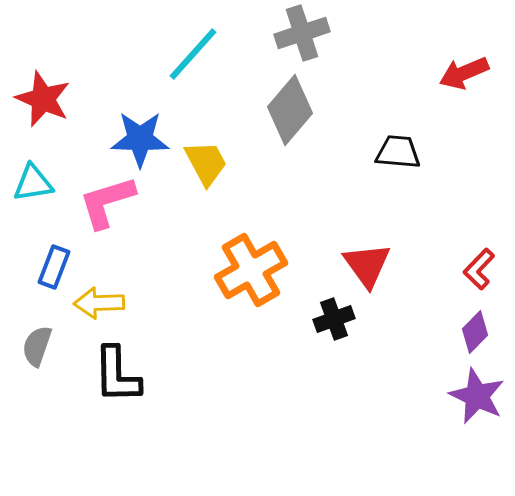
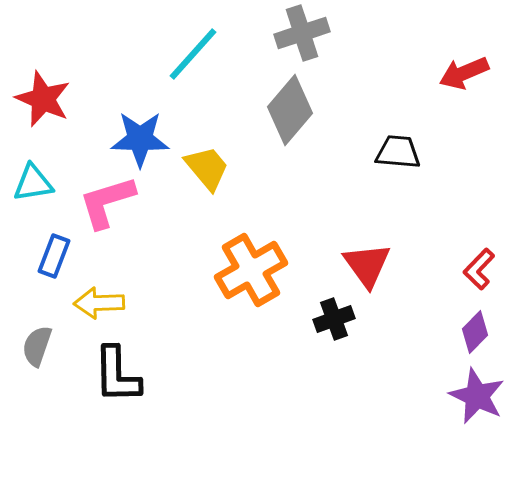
yellow trapezoid: moved 1 px right, 5 px down; rotated 12 degrees counterclockwise
blue rectangle: moved 11 px up
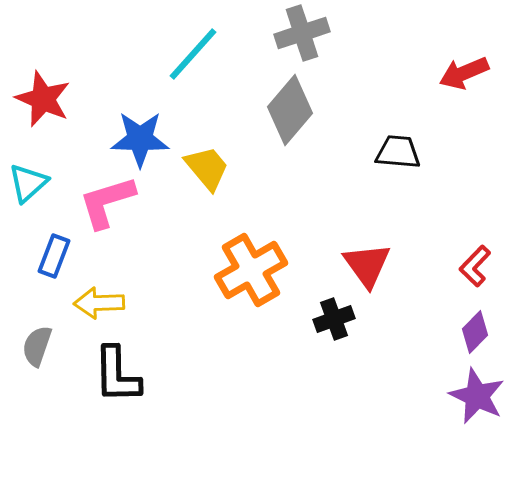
cyan triangle: moved 5 px left; rotated 33 degrees counterclockwise
red L-shape: moved 4 px left, 3 px up
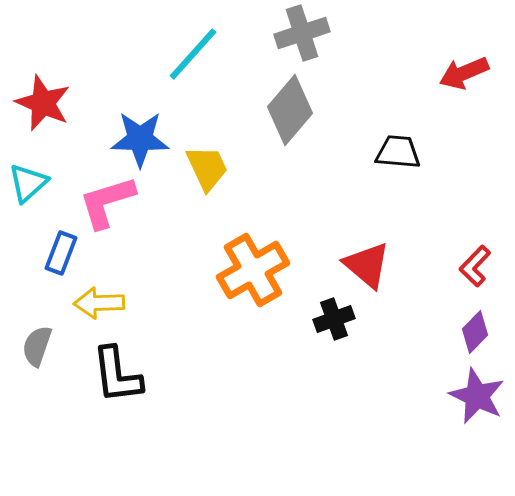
red star: moved 4 px down
yellow trapezoid: rotated 15 degrees clockwise
blue rectangle: moved 7 px right, 3 px up
red triangle: rotated 14 degrees counterclockwise
orange cross: moved 2 px right
black L-shape: rotated 6 degrees counterclockwise
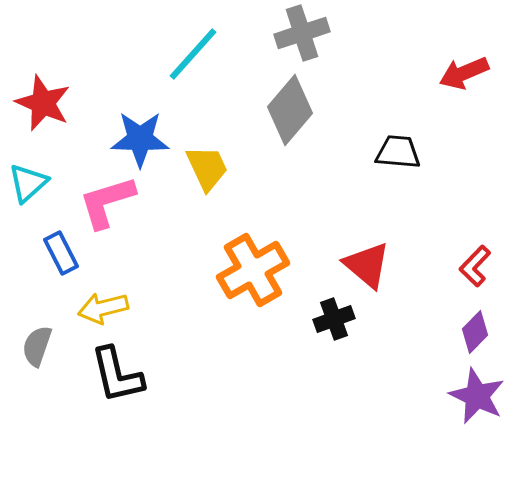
blue rectangle: rotated 48 degrees counterclockwise
yellow arrow: moved 4 px right, 5 px down; rotated 12 degrees counterclockwise
black L-shape: rotated 6 degrees counterclockwise
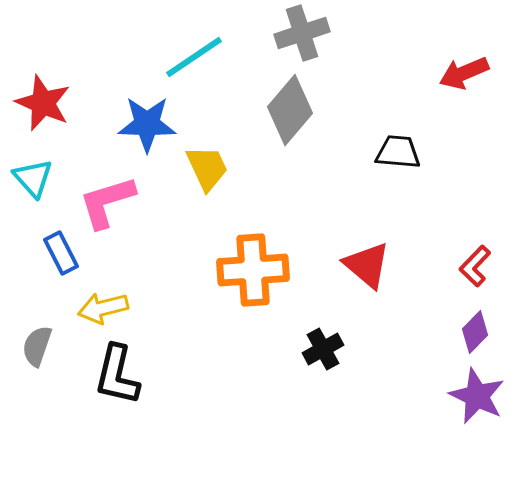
cyan line: moved 1 px right, 3 px down; rotated 14 degrees clockwise
blue star: moved 7 px right, 15 px up
cyan triangle: moved 5 px right, 5 px up; rotated 30 degrees counterclockwise
orange cross: rotated 26 degrees clockwise
black cross: moved 11 px left, 30 px down; rotated 9 degrees counterclockwise
black L-shape: rotated 26 degrees clockwise
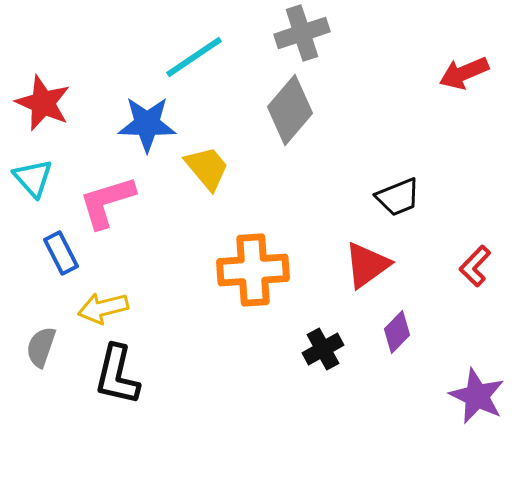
black trapezoid: moved 45 px down; rotated 153 degrees clockwise
yellow trapezoid: rotated 15 degrees counterclockwise
red triangle: rotated 44 degrees clockwise
purple diamond: moved 78 px left
gray semicircle: moved 4 px right, 1 px down
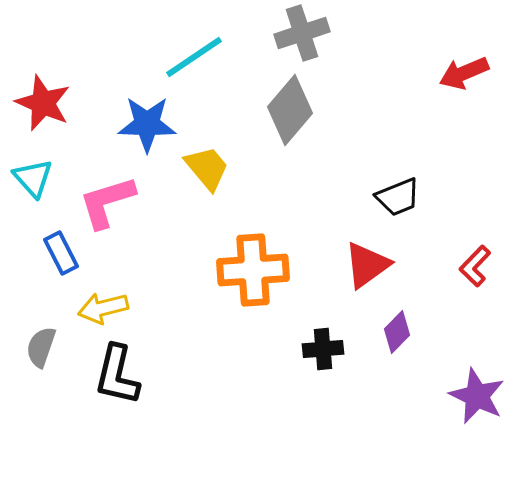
black cross: rotated 24 degrees clockwise
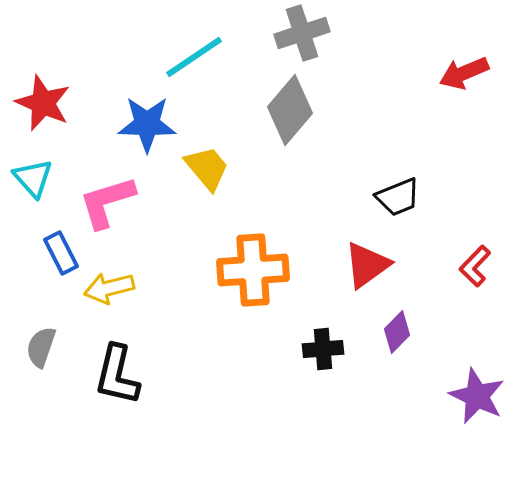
yellow arrow: moved 6 px right, 20 px up
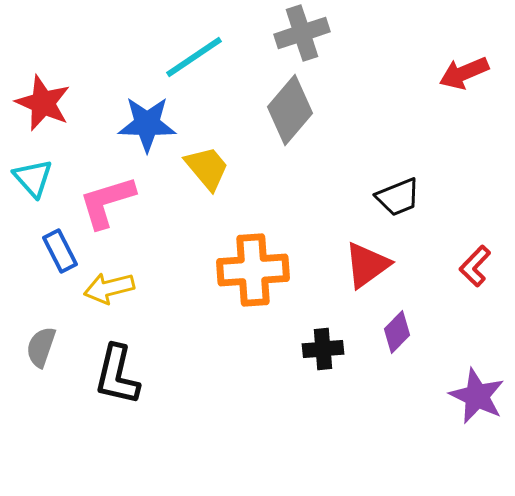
blue rectangle: moved 1 px left, 2 px up
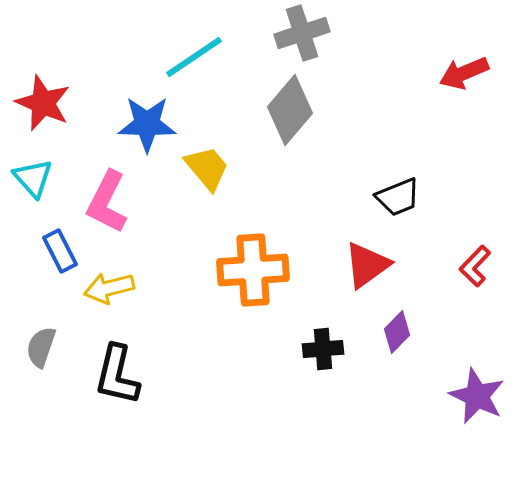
pink L-shape: rotated 46 degrees counterclockwise
